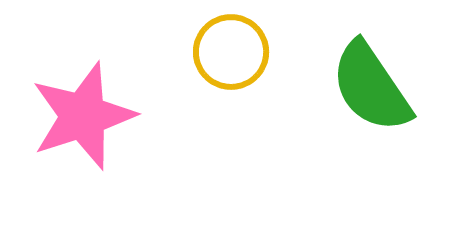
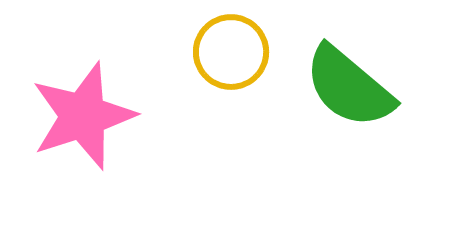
green semicircle: moved 22 px left; rotated 16 degrees counterclockwise
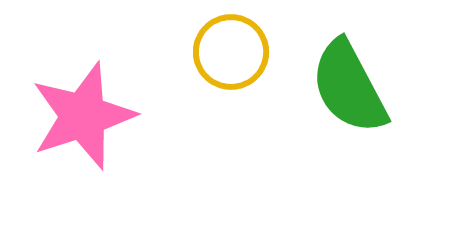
green semicircle: rotated 22 degrees clockwise
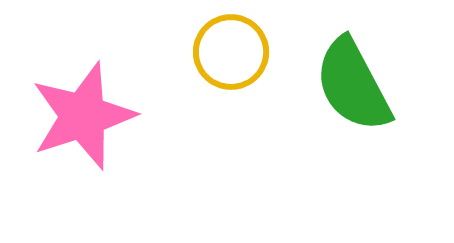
green semicircle: moved 4 px right, 2 px up
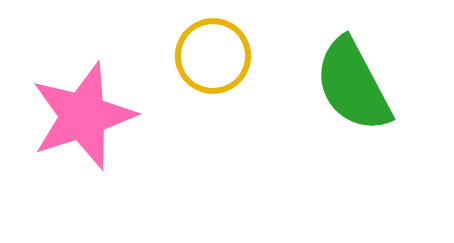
yellow circle: moved 18 px left, 4 px down
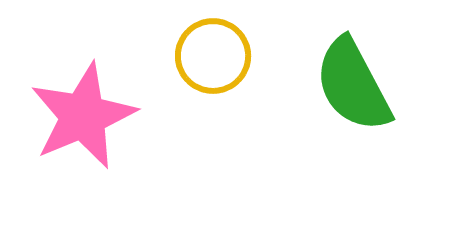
pink star: rotated 5 degrees counterclockwise
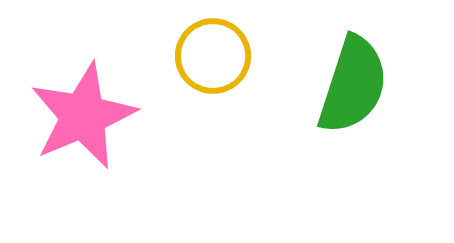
green semicircle: rotated 134 degrees counterclockwise
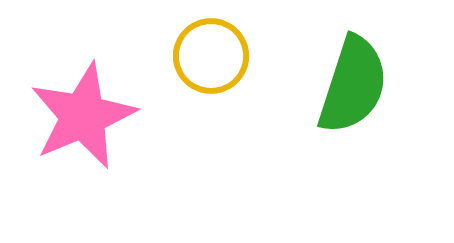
yellow circle: moved 2 px left
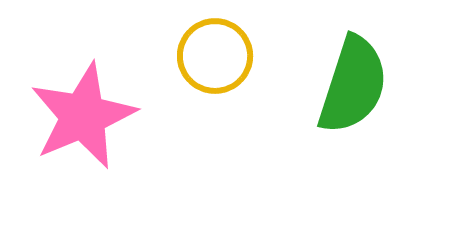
yellow circle: moved 4 px right
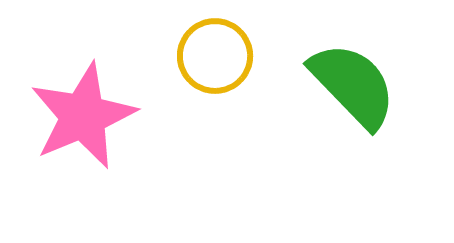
green semicircle: rotated 62 degrees counterclockwise
